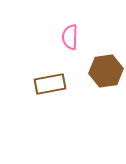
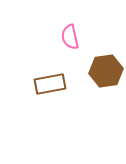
pink semicircle: rotated 15 degrees counterclockwise
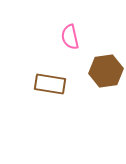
brown rectangle: rotated 20 degrees clockwise
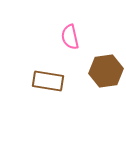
brown rectangle: moved 2 px left, 3 px up
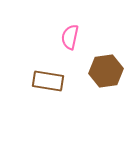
pink semicircle: rotated 25 degrees clockwise
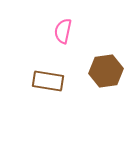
pink semicircle: moved 7 px left, 6 px up
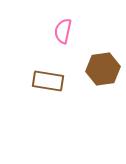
brown hexagon: moved 3 px left, 2 px up
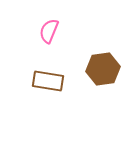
pink semicircle: moved 14 px left; rotated 10 degrees clockwise
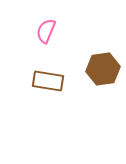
pink semicircle: moved 3 px left
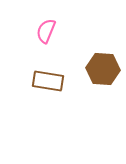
brown hexagon: rotated 12 degrees clockwise
